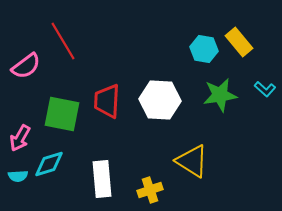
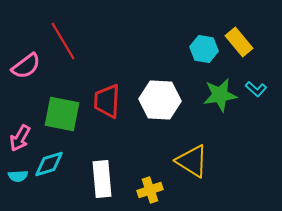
cyan L-shape: moved 9 px left
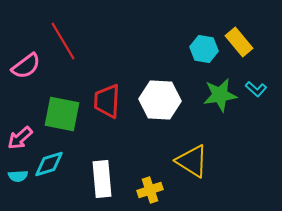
pink arrow: rotated 20 degrees clockwise
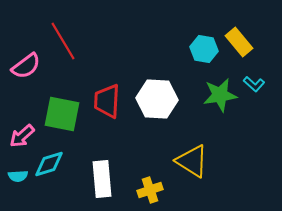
cyan L-shape: moved 2 px left, 5 px up
white hexagon: moved 3 px left, 1 px up
pink arrow: moved 2 px right, 2 px up
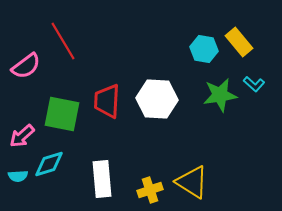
yellow triangle: moved 21 px down
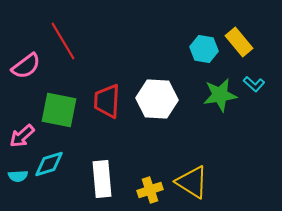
green square: moved 3 px left, 4 px up
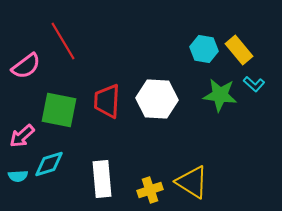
yellow rectangle: moved 8 px down
green star: rotated 16 degrees clockwise
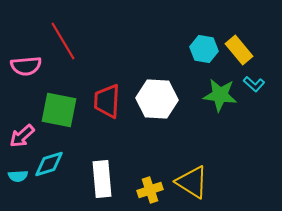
pink semicircle: rotated 32 degrees clockwise
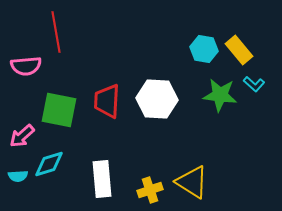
red line: moved 7 px left, 9 px up; rotated 21 degrees clockwise
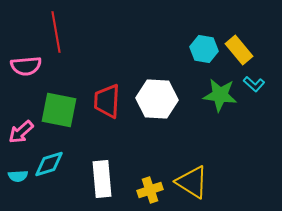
pink arrow: moved 1 px left, 4 px up
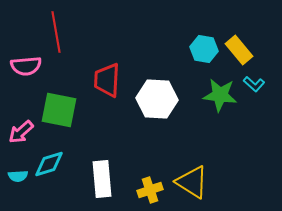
red trapezoid: moved 21 px up
